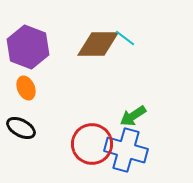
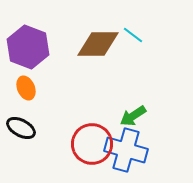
cyan line: moved 8 px right, 3 px up
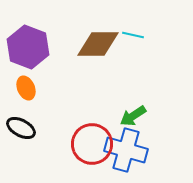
cyan line: rotated 25 degrees counterclockwise
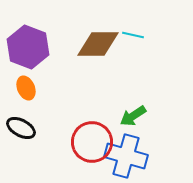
red circle: moved 2 px up
blue cross: moved 6 px down
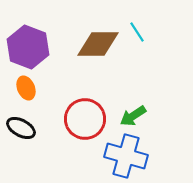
cyan line: moved 4 px right, 3 px up; rotated 45 degrees clockwise
red circle: moved 7 px left, 23 px up
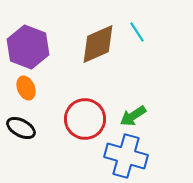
brown diamond: rotated 24 degrees counterclockwise
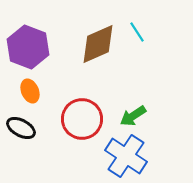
orange ellipse: moved 4 px right, 3 px down
red circle: moved 3 px left
blue cross: rotated 18 degrees clockwise
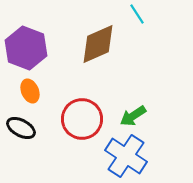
cyan line: moved 18 px up
purple hexagon: moved 2 px left, 1 px down
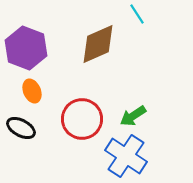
orange ellipse: moved 2 px right
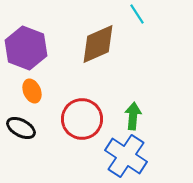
green arrow: rotated 128 degrees clockwise
